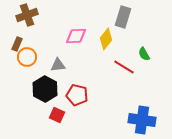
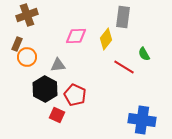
gray rectangle: rotated 10 degrees counterclockwise
red pentagon: moved 2 px left; rotated 10 degrees clockwise
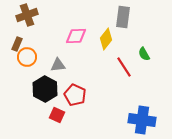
red line: rotated 25 degrees clockwise
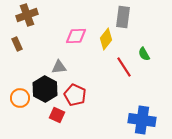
brown rectangle: rotated 48 degrees counterclockwise
orange circle: moved 7 px left, 41 px down
gray triangle: moved 1 px right, 2 px down
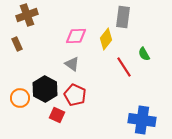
gray triangle: moved 13 px right, 3 px up; rotated 42 degrees clockwise
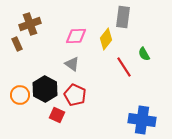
brown cross: moved 3 px right, 9 px down
orange circle: moved 3 px up
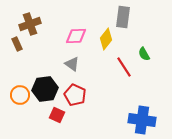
black hexagon: rotated 25 degrees clockwise
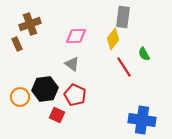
yellow diamond: moved 7 px right
orange circle: moved 2 px down
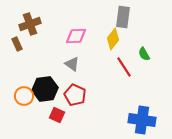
orange circle: moved 4 px right, 1 px up
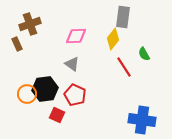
orange circle: moved 3 px right, 2 px up
